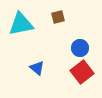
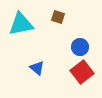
brown square: rotated 32 degrees clockwise
blue circle: moved 1 px up
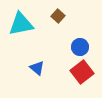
brown square: moved 1 px up; rotated 24 degrees clockwise
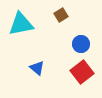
brown square: moved 3 px right, 1 px up; rotated 16 degrees clockwise
blue circle: moved 1 px right, 3 px up
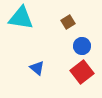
brown square: moved 7 px right, 7 px down
cyan triangle: moved 6 px up; rotated 20 degrees clockwise
blue circle: moved 1 px right, 2 px down
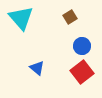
cyan triangle: rotated 40 degrees clockwise
brown square: moved 2 px right, 5 px up
